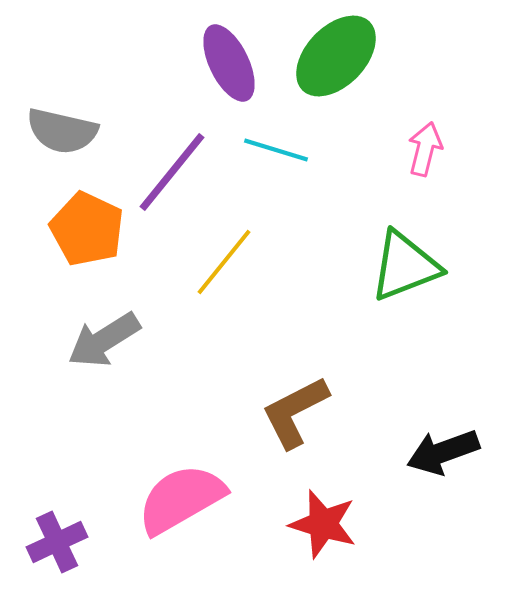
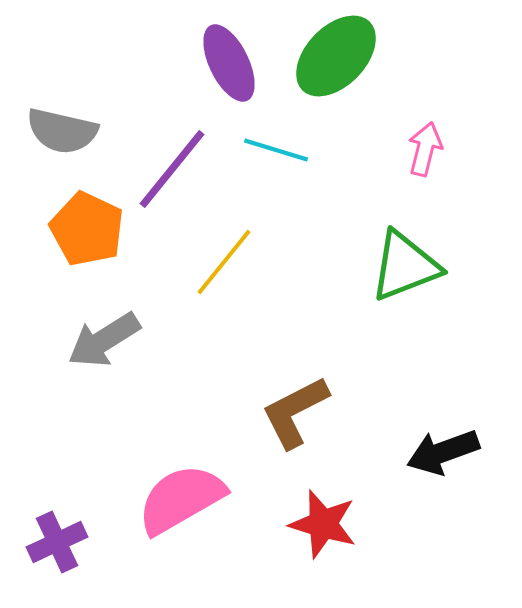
purple line: moved 3 px up
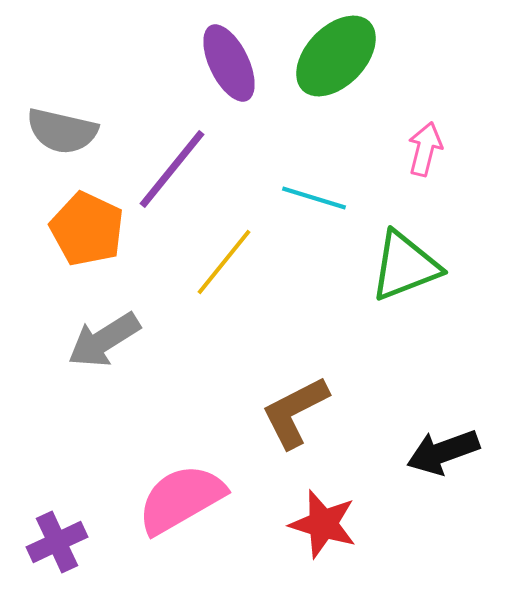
cyan line: moved 38 px right, 48 px down
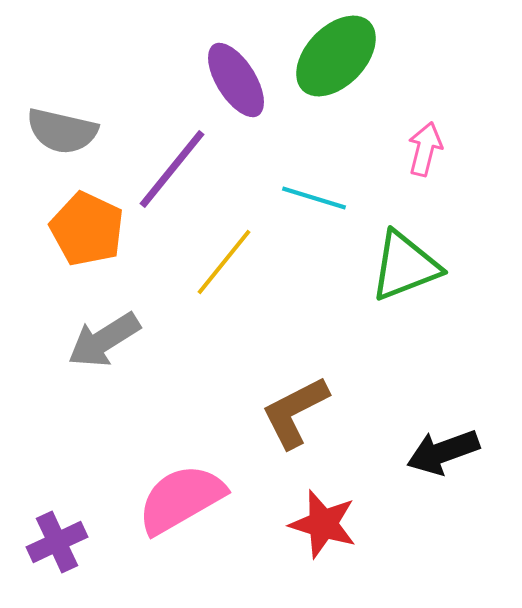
purple ellipse: moved 7 px right, 17 px down; rotated 6 degrees counterclockwise
